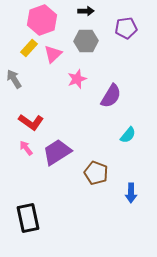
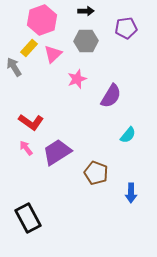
gray arrow: moved 12 px up
black rectangle: rotated 16 degrees counterclockwise
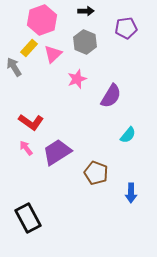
gray hexagon: moved 1 px left, 1 px down; rotated 25 degrees clockwise
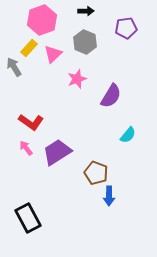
blue arrow: moved 22 px left, 3 px down
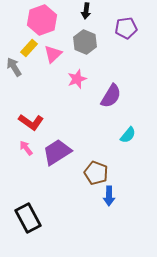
black arrow: rotated 98 degrees clockwise
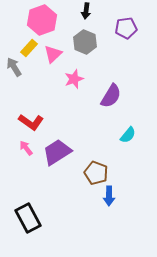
pink star: moved 3 px left
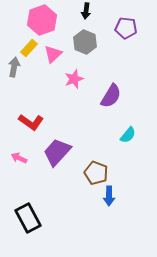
purple pentagon: rotated 15 degrees clockwise
gray arrow: rotated 42 degrees clockwise
pink arrow: moved 7 px left, 10 px down; rotated 28 degrees counterclockwise
purple trapezoid: rotated 16 degrees counterclockwise
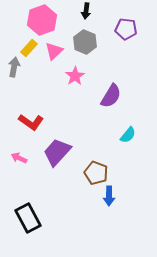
purple pentagon: moved 1 px down
pink triangle: moved 1 px right, 3 px up
pink star: moved 1 px right, 3 px up; rotated 12 degrees counterclockwise
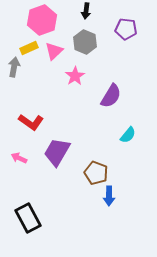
yellow rectangle: rotated 24 degrees clockwise
purple trapezoid: rotated 12 degrees counterclockwise
